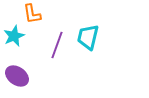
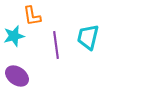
orange L-shape: moved 2 px down
cyan star: rotated 10 degrees clockwise
purple line: moved 1 px left; rotated 28 degrees counterclockwise
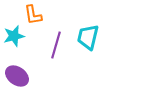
orange L-shape: moved 1 px right, 1 px up
purple line: rotated 24 degrees clockwise
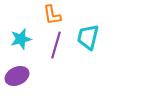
orange L-shape: moved 19 px right
cyan star: moved 7 px right, 3 px down
purple ellipse: rotated 60 degrees counterclockwise
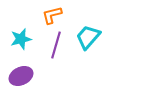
orange L-shape: rotated 85 degrees clockwise
cyan trapezoid: rotated 28 degrees clockwise
purple ellipse: moved 4 px right
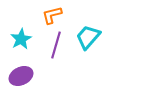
cyan star: rotated 15 degrees counterclockwise
